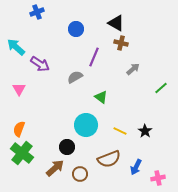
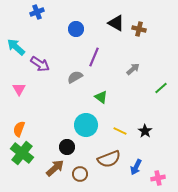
brown cross: moved 18 px right, 14 px up
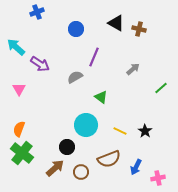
brown circle: moved 1 px right, 2 px up
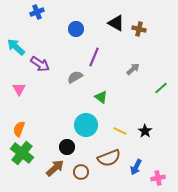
brown semicircle: moved 1 px up
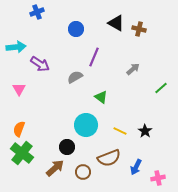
cyan arrow: rotated 132 degrees clockwise
brown circle: moved 2 px right
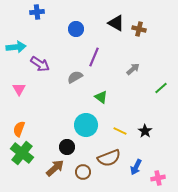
blue cross: rotated 16 degrees clockwise
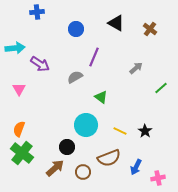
brown cross: moved 11 px right; rotated 24 degrees clockwise
cyan arrow: moved 1 px left, 1 px down
gray arrow: moved 3 px right, 1 px up
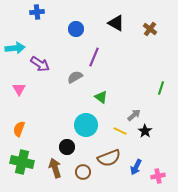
gray arrow: moved 2 px left, 47 px down
green line: rotated 32 degrees counterclockwise
green cross: moved 9 px down; rotated 25 degrees counterclockwise
brown arrow: rotated 66 degrees counterclockwise
pink cross: moved 2 px up
